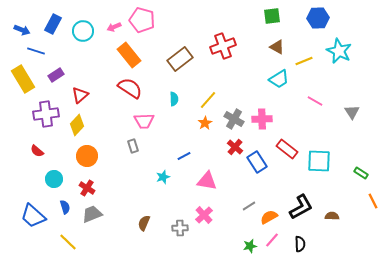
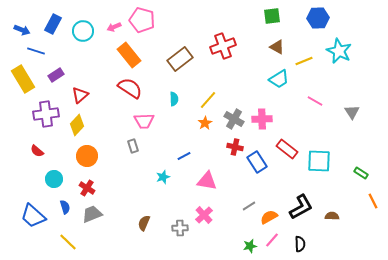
red cross at (235, 147): rotated 28 degrees counterclockwise
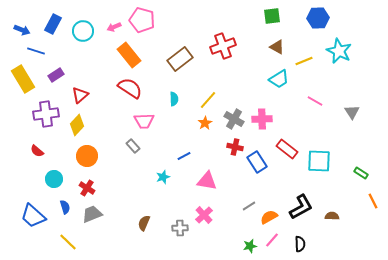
gray rectangle at (133, 146): rotated 24 degrees counterclockwise
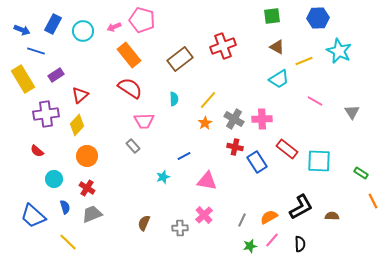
gray line at (249, 206): moved 7 px left, 14 px down; rotated 32 degrees counterclockwise
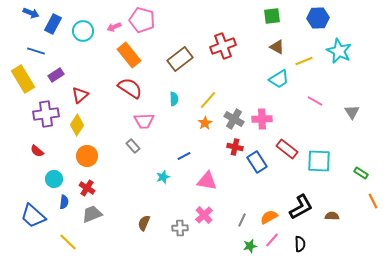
blue arrow at (22, 30): moved 9 px right, 17 px up
yellow diamond at (77, 125): rotated 10 degrees counterclockwise
blue semicircle at (65, 207): moved 1 px left, 5 px up; rotated 24 degrees clockwise
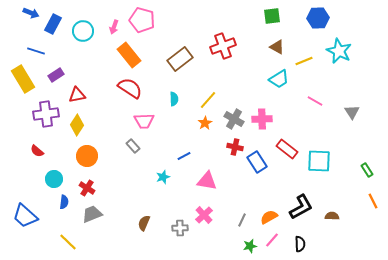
pink arrow at (114, 27): rotated 48 degrees counterclockwise
red triangle at (80, 95): moved 3 px left; rotated 30 degrees clockwise
green rectangle at (361, 173): moved 6 px right, 3 px up; rotated 24 degrees clockwise
blue trapezoid at (33, 216): moved 8 px left
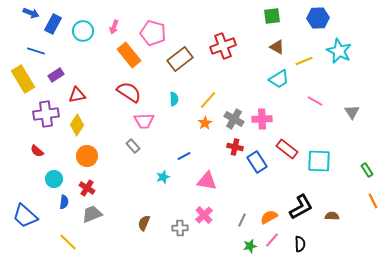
pink pentagon at (142, 20): moved 11 px right, 13 px down
red semicircle at (130, 88): moved 1 px left, 4 px down
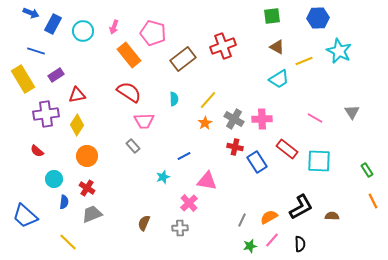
brown rectangle at (180, 59): moved 3 px right
pink line at (315, 101): moved 17 px down
pink cross at (204, 215): moved 15 px left, 12 px up
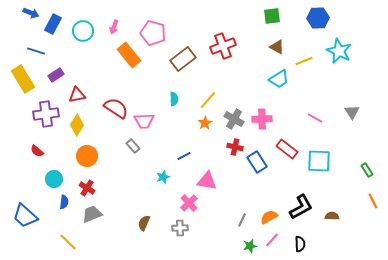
red semicircle at (129, 92): moved 13 px left, 16 px down
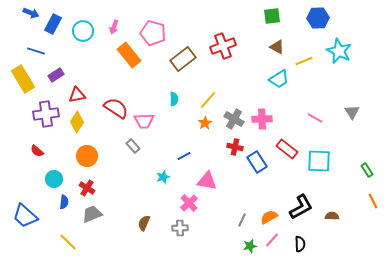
yellow diamond at (77, 125): moved 3 px up
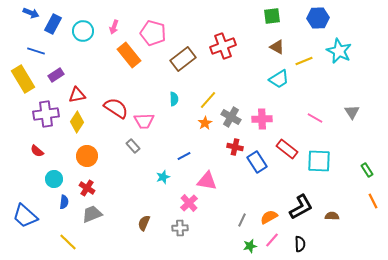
gray cross at (234, 119): moved 3 px left, 2 px up
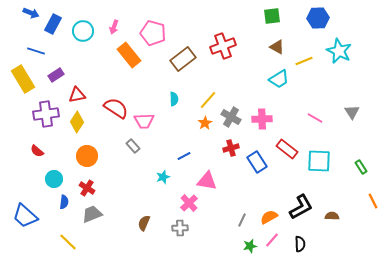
red cross at (235, 147): moved 4 px left, 1 px down; rotated 28 degrees counterclockwise
green rectangle at (367, 170): moved 6 px left, 3 px up
